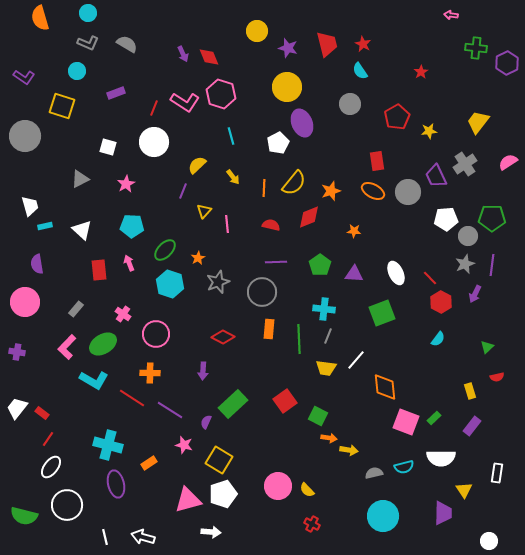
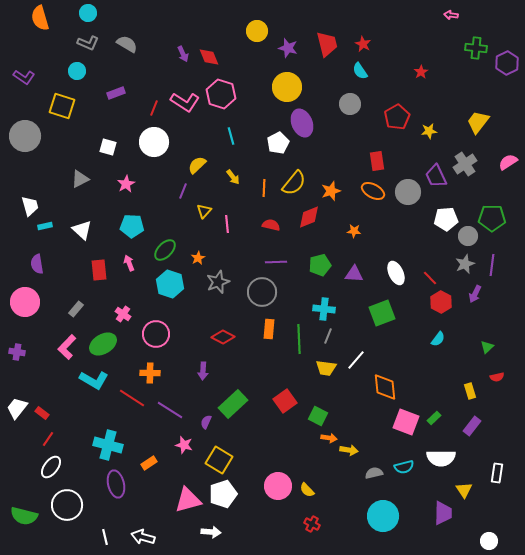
green pentagon at (320, 265): rotated 20 degrees clockwise
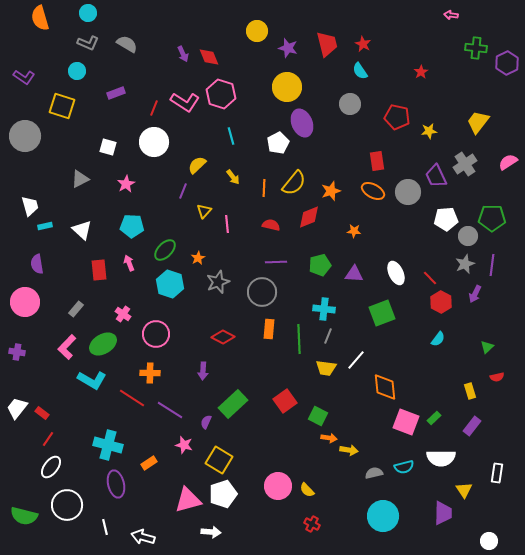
red pentagon at (397, 117): rotated 30 degrees counterclockwise
cyan L-shape at (94, 380): moved 2 px left
white line at (105, 537): moved 10 px up
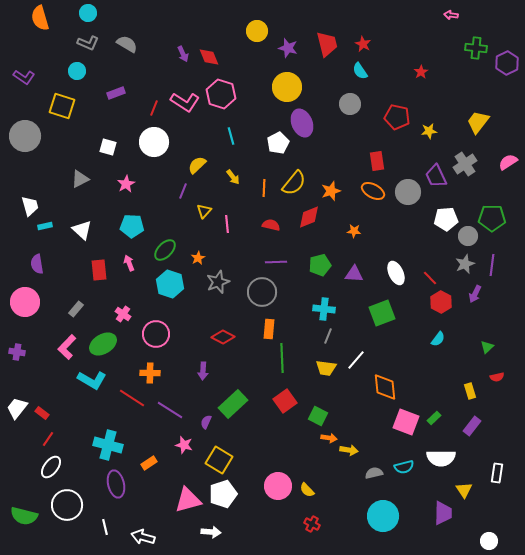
green line at (299, 339): moved 17 px left, 19 px down
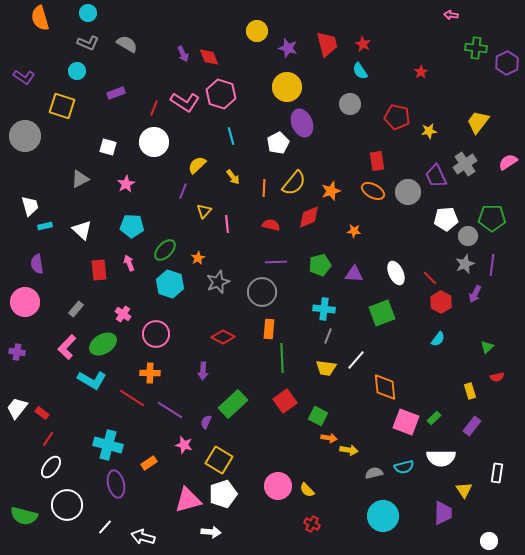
white line at (105, 527): rotated 56 degrees clockwise
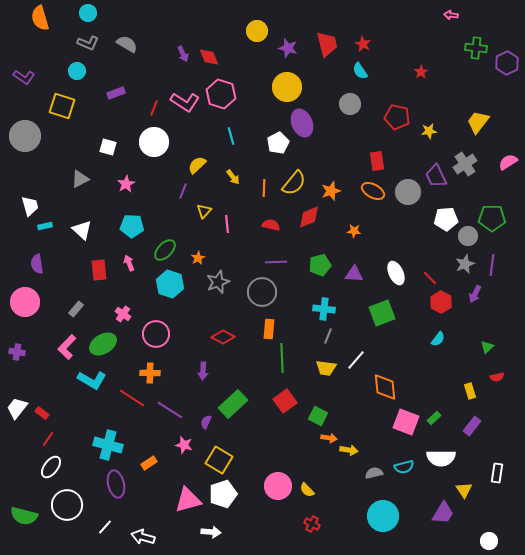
purple trapezoid at (443, 513): rotated 30 degrees clockwise
